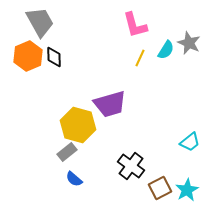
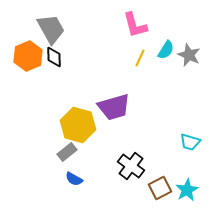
gray trapezoid: moved 11 px right, 7 px down
gray star: moved 12 px down
purple trapezoid: moved 4 px right, 3 px down
cyan trapezoid: rotated 55 degrees clockwise
blue semicircle: rotated 12 degrees counterclockwise
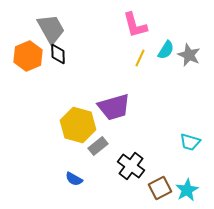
black diamond: moved 4 px right, 3 px up
gray rectangle: moved 31 px right, 6 px up
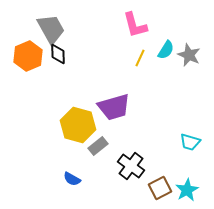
blue semicircle: moved 2 px left
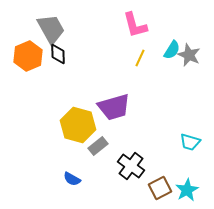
cyan semicircle: moved 6 px right
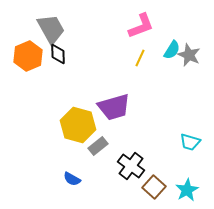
pink L-shape: moved 6 px right, 1 px down; rotated 96 degrees counterclockwise
brown square: moved 6 px left, 1 px up; rotated 20 degrees counterclockwise
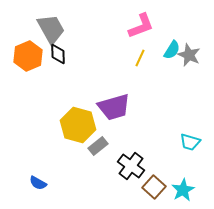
blue semicircle: moved 34 px left, 4 px down
cyan star: moved 4 px left
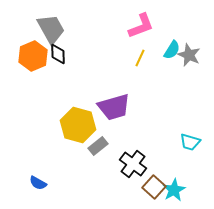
orange hexagon: moved 5 px right
black cross: moved 2 px right, 2 px up
cyan star: moved 9 px left
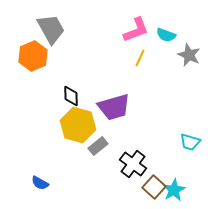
pink L-shape: moved 5 px left, 4 px down
cyan semicircle: moved 6 px left, 15 px up; rotated 78 degrees clockwise
black diamond: moved 13 px right, 42 px down
blue semicircle: moved 2 px right
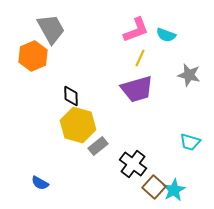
gray star: moved 20 px down; rotated 10 degrees counterclockwise
purple trapezoid: moved 23 px right, 18 px up
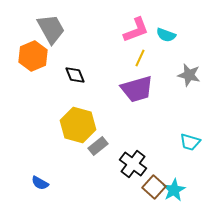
black diamond: moved 4 px right, 21 px up; rotated 20 degrees counterclockwise
